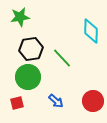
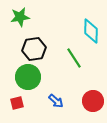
black hexagon: moved 3 px right
green line: moved 12 px right; rotated 10 degrees clockwise
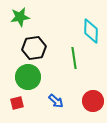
black hexagon: moved 1 px up
green line: rotated 25 degrees clockwise
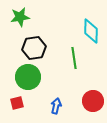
blue arrow: moved 5 px down; rotated 119 degrees counterclockwise
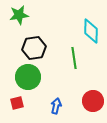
green star: moved 1 px left, 2 px up
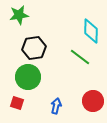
green line: moved 6 px right, 1 px up; rotated 45 degrees counterclockwise
red square: rotated 32 degrees clockwise
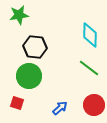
cyan diamond: moved 1 px left, 4 px down
black hexagon: moved 1 px right, 1 px up; rotated 15 degrees clockwise
green line: moved 9 px right, 11 px down
green circle: moved 1 px right, 1 px up
red circle: moved 1 px right, 4 px down
blue arrow: moved 4 px right, 2 px down; rotated 35 degrees clockwise
